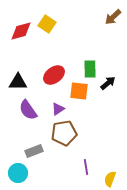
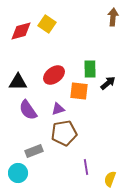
brown arrow: rotated 138 degrees clockwise
purple triangle: rotated 16 degrees clockwise
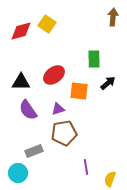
green rectangle: moved 4 px right, 10 px up
black triangle: moved 3 px right
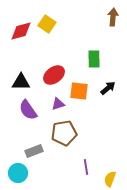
black arrow: moved 5 px down
purple triangle: moved 5 px up
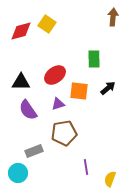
red ellipse: moved 1 px right
